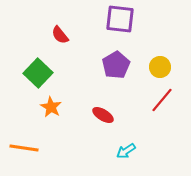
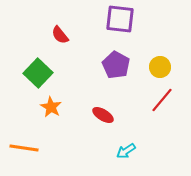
purple pentagon: rotated 12 degrees counterclockwise
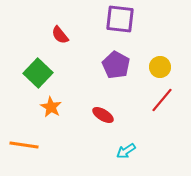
orange line: moved 3 px up
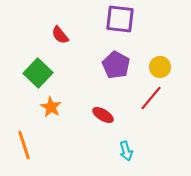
red line: moved 11 px left, 2 px up
orange line: rotated 64 degrees clockwise
cyan arrow: rotated 72 degrees counterclockwise
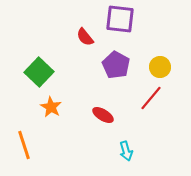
red semicircle: moved 25 px right, 2 px down
green square: moved 1 px right, 1 px up
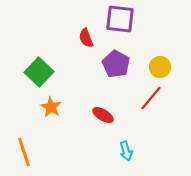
red semicircle: moved 1 px right, 1 px down; rotated 18 degrees clockwise
purple pentagon: moved 1 px up
orange line: moved 7 px down
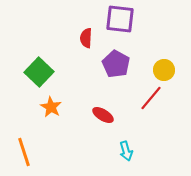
red semicircle: rotated 24 degrees clockwise
yellow circle: moved 4 px right, 3 px down
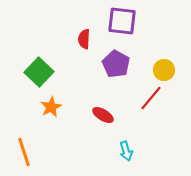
purple square: moved 2 px right, 2 px down
red semicircle: moved 2 px left, 1 px down
orange star: rotated 15 degrees clockwise
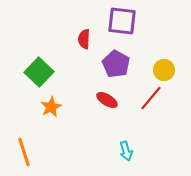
red ellipse: moved 4 px right, 15 px up
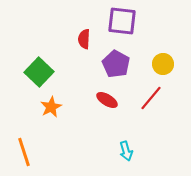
yellow circle: moved 1 px left, 6 px up
